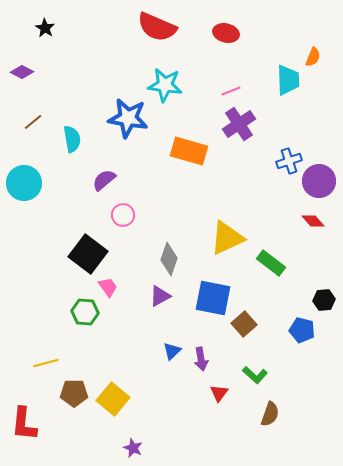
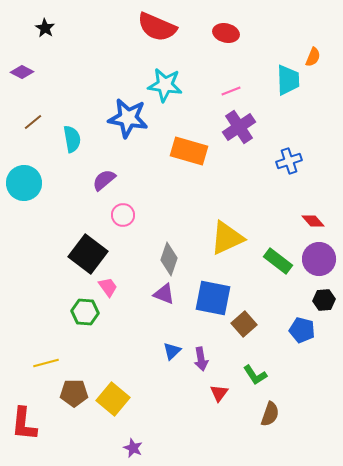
purple cross: moved 3 px down
purple circle: moved 78 px down
green rectangle: moved 7 px right, 2 px up
purple triangle: moved 4 px right, 2 px up; rotated 50 degrees clockwise
green L-shape: rotated 15 degrees clockwise
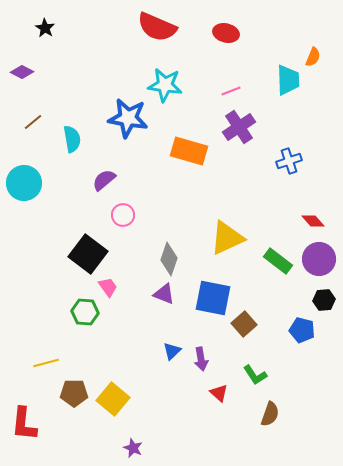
red triangle: rotated 24 degrees counterclockwise
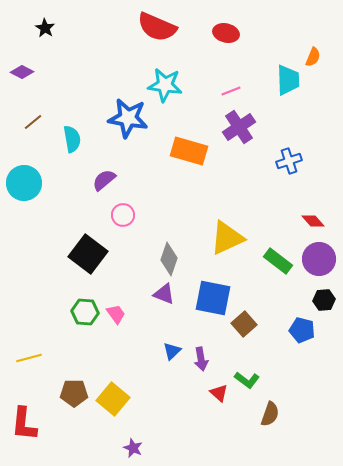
pink trapezoid: moved 8 px right, 27 px down
yellow line: moved 17 px left, 5 px up
green L-shape: moved 8 px left, 5 px down; rotated 20 degrees counterclockwise
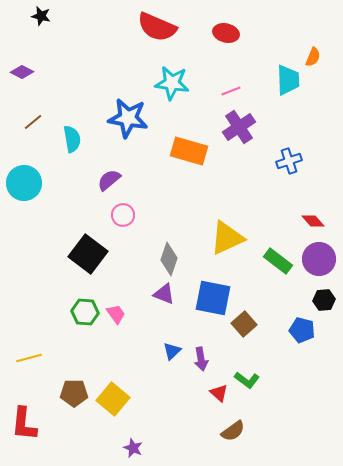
black star: moved 4 px left, 12 px up; rotated 18 degrees counterclockwise
cyan star: moved 7 px right, 2 px up
purple semicircle: moved 5 px right
brown semicircle: moved 37 px left, 17 px down; rotated 35 degrees clockwise
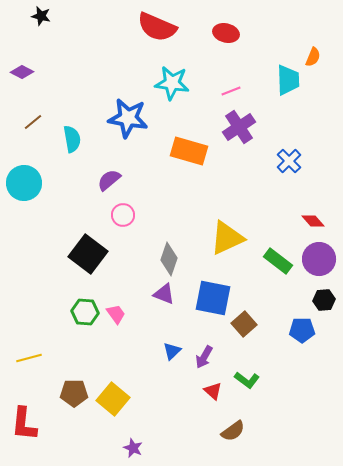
blue cross: rotated 25 degrees counterclockwise
blue pentagon: rotated 15 degrees counterclockwise
purple arrow: moved 3 px right, 2 px up; rotated 40 degrees clockwise
red triangle: moved 6 px left, 2 px up
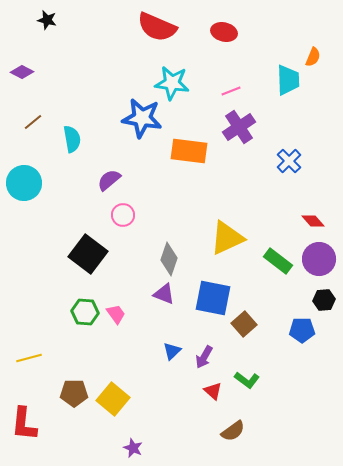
black star: moved 6 px right, 4 px down
red ellipse: moved 2 px left, 1 px up
blue star: moved 14 px right
orange rectangle: rotated 9 degrees counterclockwise
